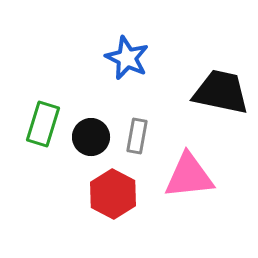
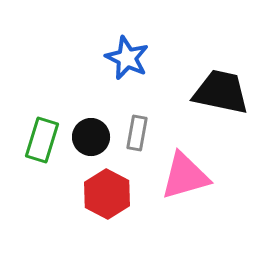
green rectangle: moved 1 px left, 16 px down
gray rectangle: moved 3 px up
pink triangle: moved 4 px left; rotated 10 degrees counterclockwise
red hexagon: moved 6 px left
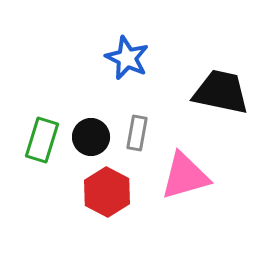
red hexagon: moved 2 px up
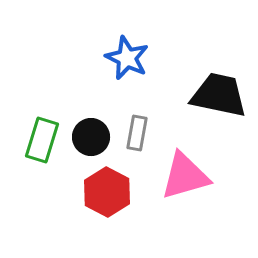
black trapezoid: moved 2 px left, 3 px down
